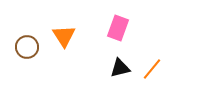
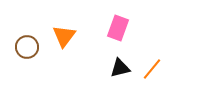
orange triangle: rotated 10 degrees clockwise
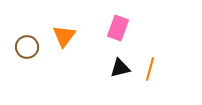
orange line: moved 2 px left; rotated 25 degrees counterclockwise
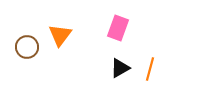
orange triangle: moved 4 px left, 1 px up
black triangle: rotated 15 degrees counterclockwise
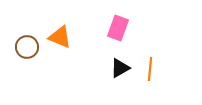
orange triangle: moved 2 px down; rotated 45 degrees counterclockwise
orange line: rotated 10 degrees counterclockwise
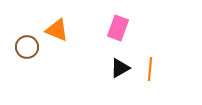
orange triangle: moved 3 px left, 7 px up
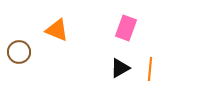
pink rectangle: moved 8 px right
brown circle: moved 8 px left, 5 px down
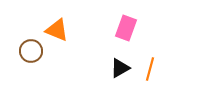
brown circle: moved 12 px right, 1 px up
orange line: rotated 10 degrees clockwise
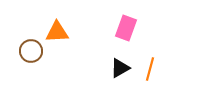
orange triangle: moved 2 px down; rotated 25 degrees counterclockwise
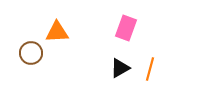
brown circle: moved 2 px down
